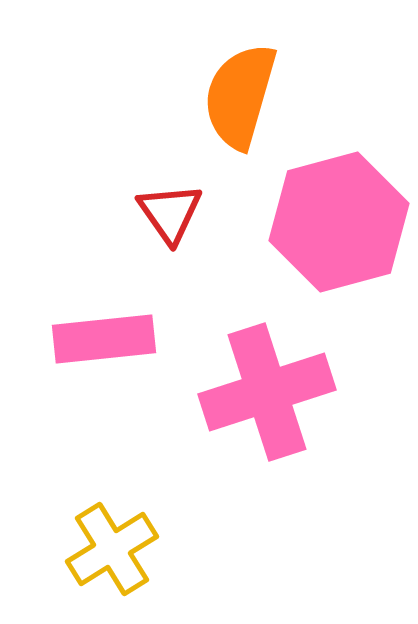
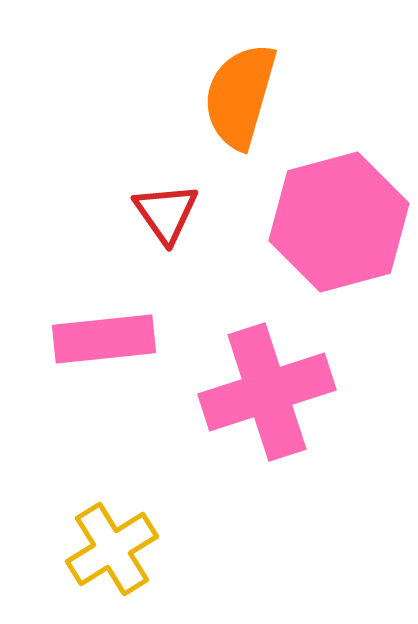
red triangle: moved 4 px left
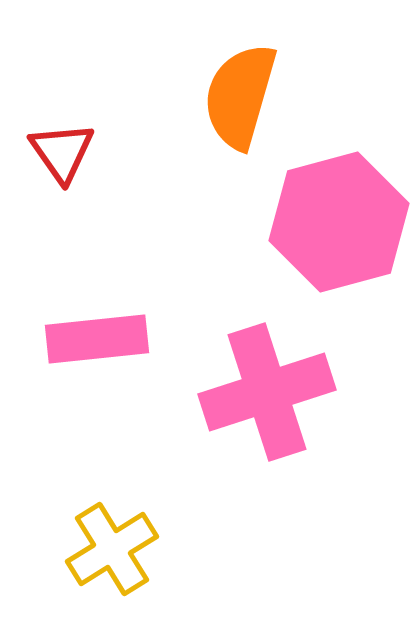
red triangle: moved 104 px left, 61 px up
pink rectangle: moved 7 px left
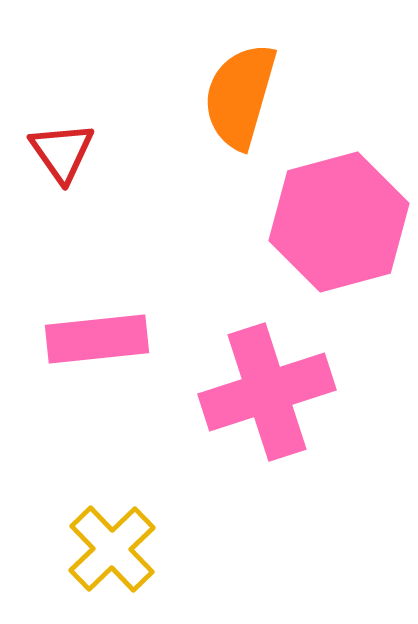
yellow cross: rotated 12 degrees counterclockwise
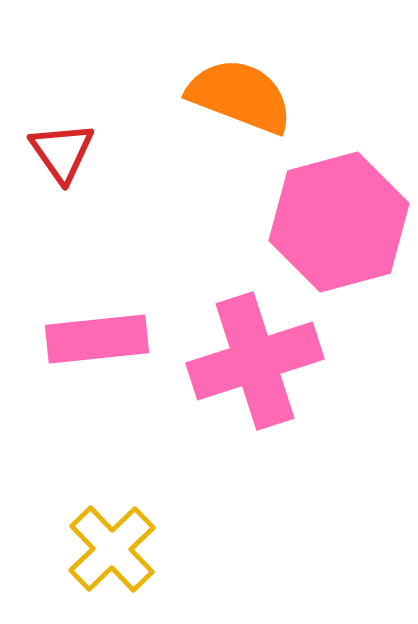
orange semicircle: rotated 95 degrees clockwise
pink cross: moved 12 px left, 31 px up
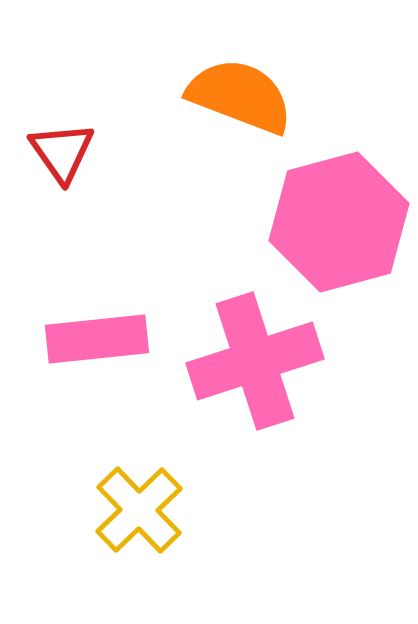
yellow cross: moved 27 px right, 39 px up
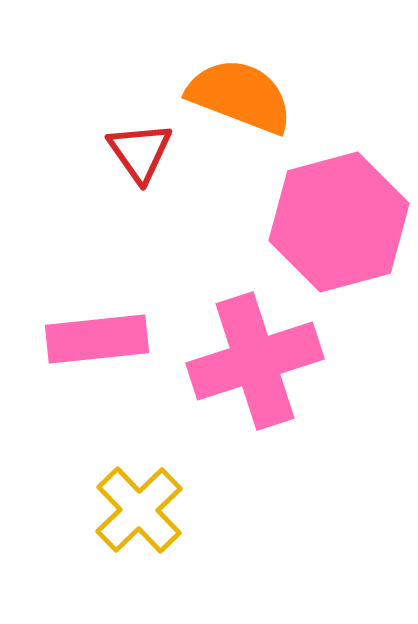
red triangle: moved 78 px right
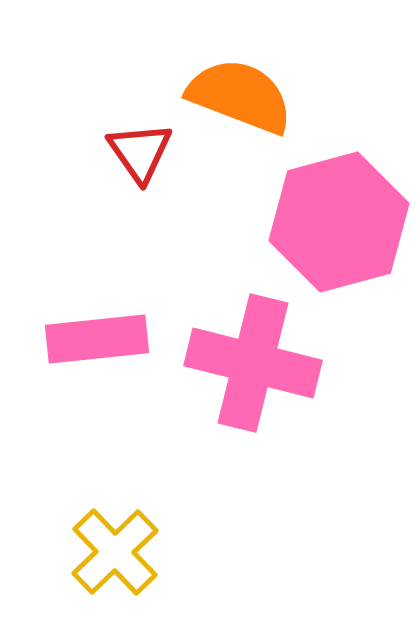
pink cross: moved 2 px left, 2 px down; rotated 32 degrees clockwise
yellow cross: moved 24 px left, 42 px down
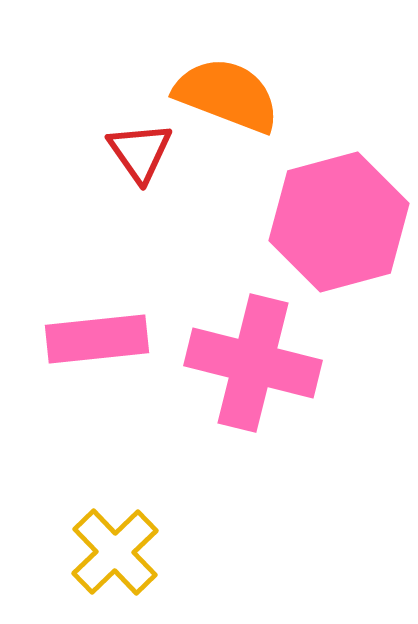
orange semicircle: moved 13 px left, 1 px up
